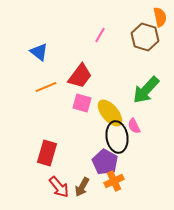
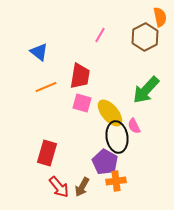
brown hexagon: rotated 16 degrees clockwise
red trapezoid: rotated 28 degrees counterclockwise
orange cross: moved 2 px right; rotated 18 degrees clockwise
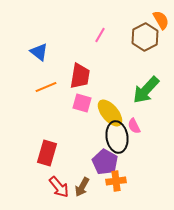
orange semicircle: moved 1 px right, 3 px down; rotated 18 degrees counterclockwise
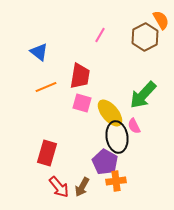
green arrow: moved 3 px left, 5 px down
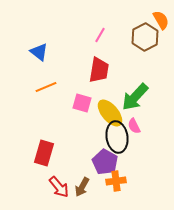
red trapezoid: moved 19 px right, 6 px up
green arrow: moved 8 px left, 2 px down
red rectangle: moved 3 px left
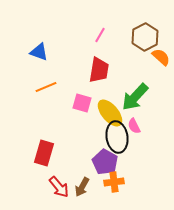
orange semicircle: moved 37 px down; rotated 18 degrees counterclockwise
blue triangle: rotated 18 degrees counterclockwise
orange cross: moved 2 px left, 1 px down
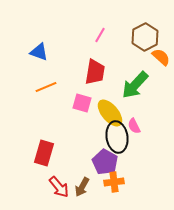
red trapezoid: moved 4 px left, 2 px down
green arrow: moved 12 px up
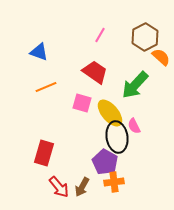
red trapezoid: rotated 64 degrees counterclockwise
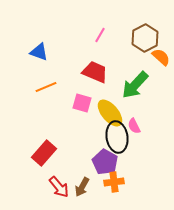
brown hexagon: moved 1 px down
red trapezoid: rotated 12 degrees counterclockwise
red rectangle: rotated 25 degrees clockwise
